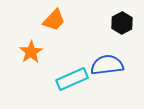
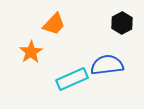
orange trapezoid: moved 4 px down
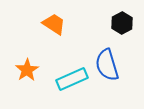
orange trapezoid: rotated 100 degrees counterclockwise
orange star: moved 4 px left, 18 px down
blue semicircle: rotated 100 degrees counterclockwise
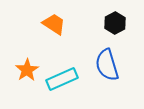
black hexagon: moved 7 px left
cyan rectangle: moved 10 px left
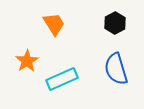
orange trapezoid: rotated 25 degrees clockwise
blue semicircle: moved 9 px right, 4 px down
orange star: moved 9 px up
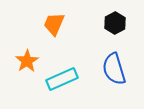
orange trapezoid: rotated 125 degrees counterclockwise
blue semicircle: moved 2 px left
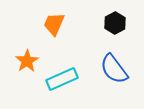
blue semicircle: rotated 20 degrees counterclockwise
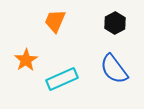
orange trapezoid: moved 1 px right, 3 px up
orange star: moved 1 px left, 1 px up
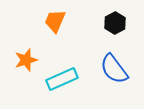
orange star: rotated 15 degrees clockwise
